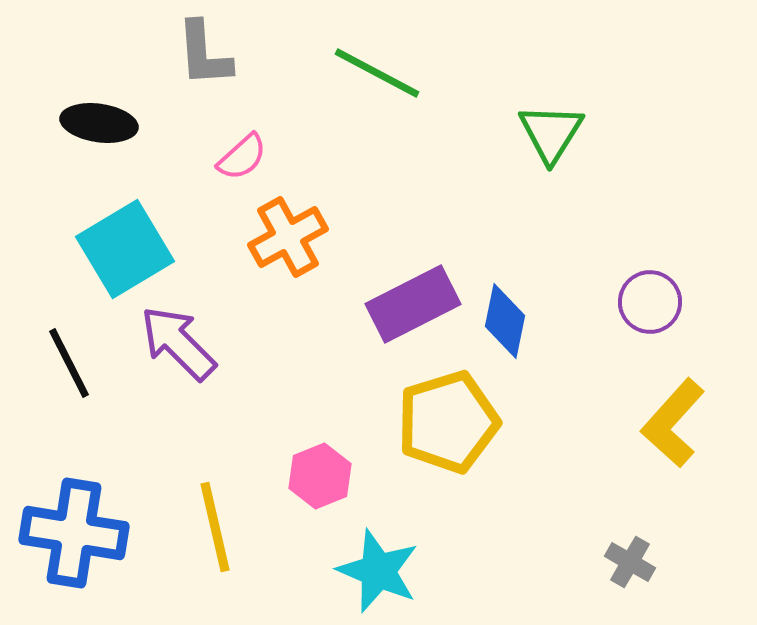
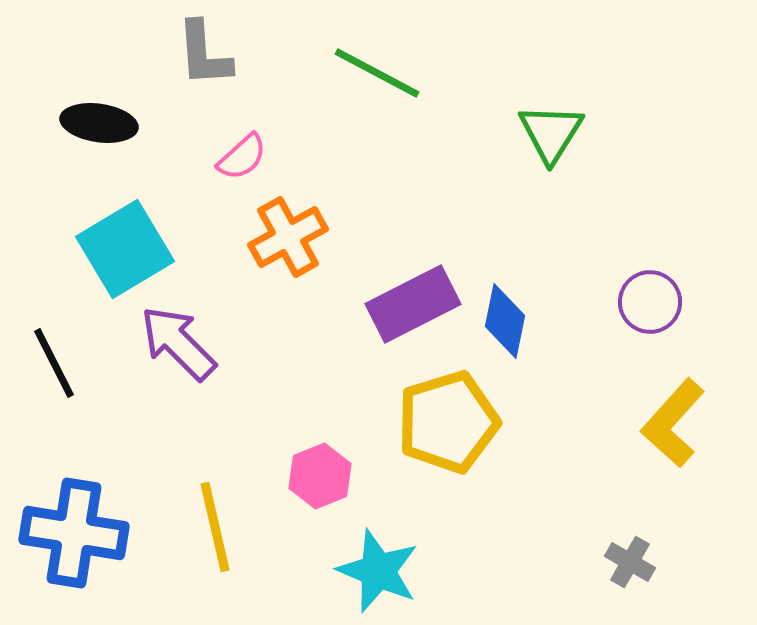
black line: moved 15 px left
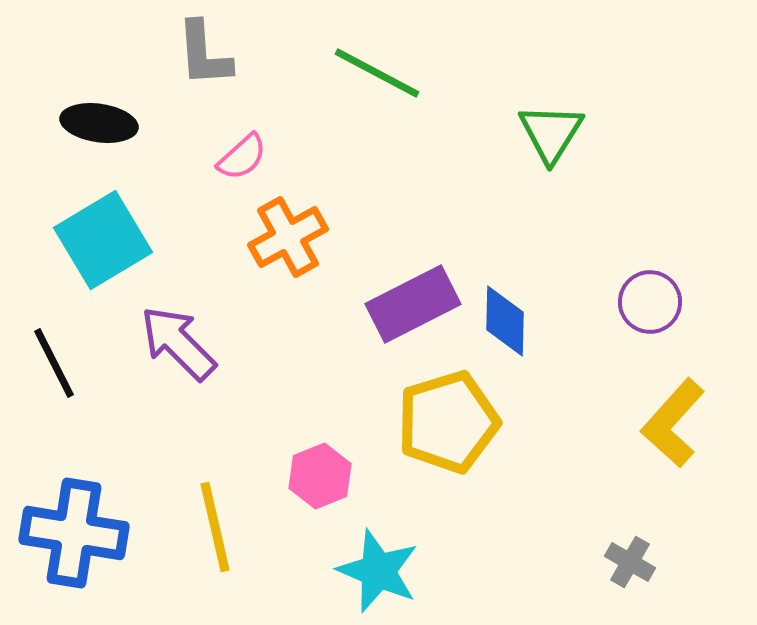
cyan square: moved 22 px left, 9 px up
blue diamond: rotated 10 degrees counterclockwise
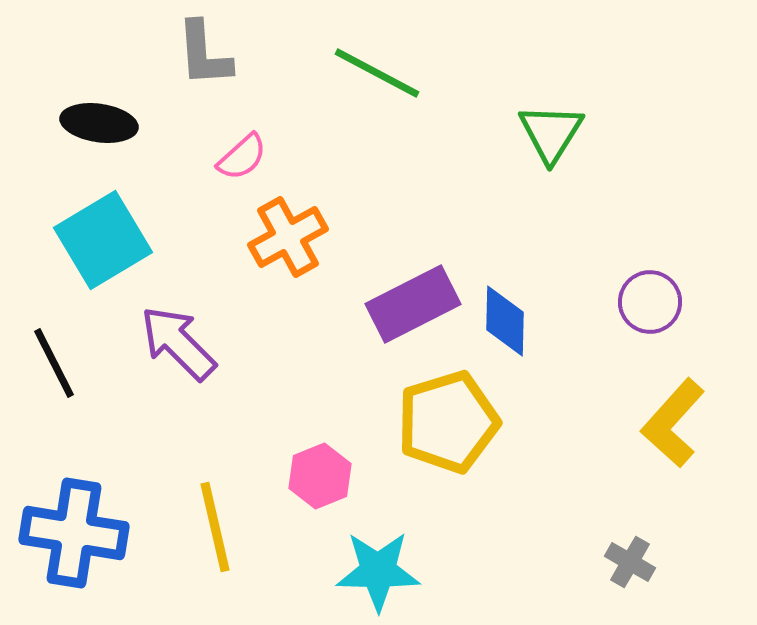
cyan star: rotated 22 degrees counterclockwise
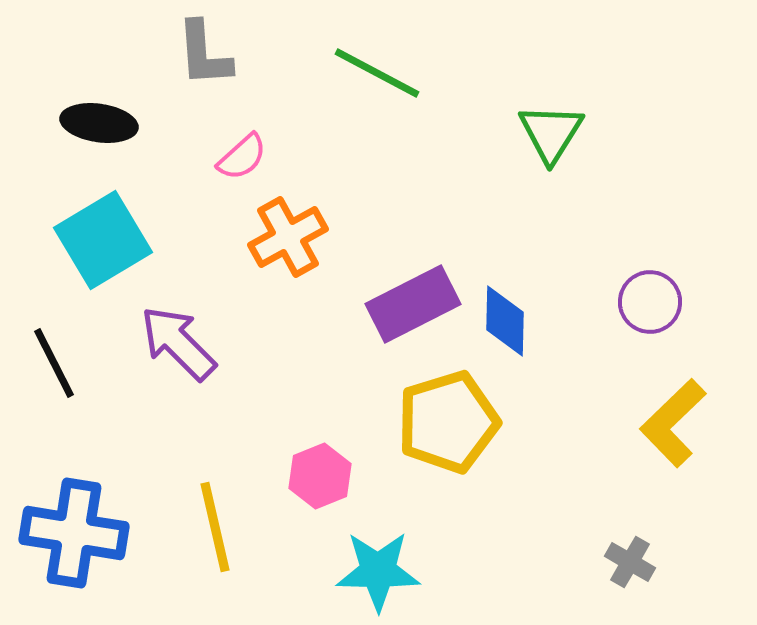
yellow L-shape: rotated 4 degrees clockwise
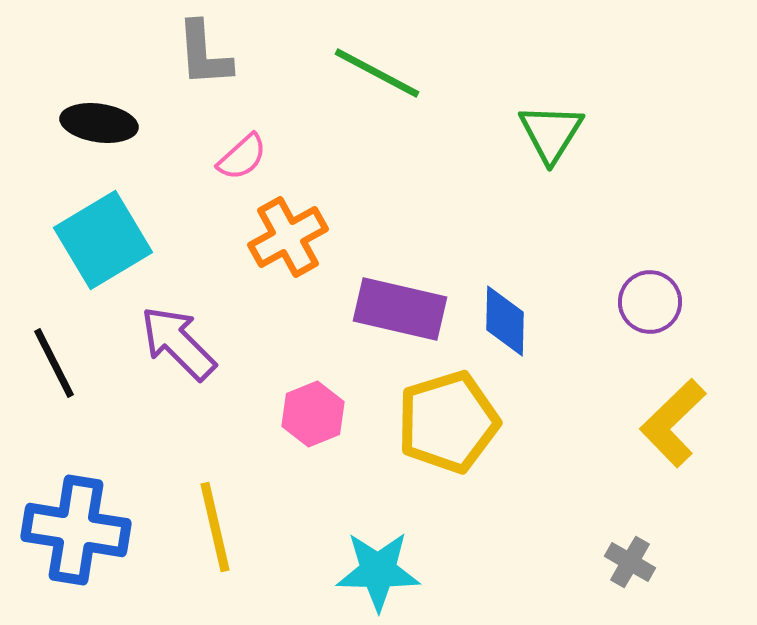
purple rectangle: moved 13 px left, 5 px down; rotated 40 degrees clockwise
pink hexagon: moved 7 px left, 62 px up
blue cross: moved 2 px right, 3 px up
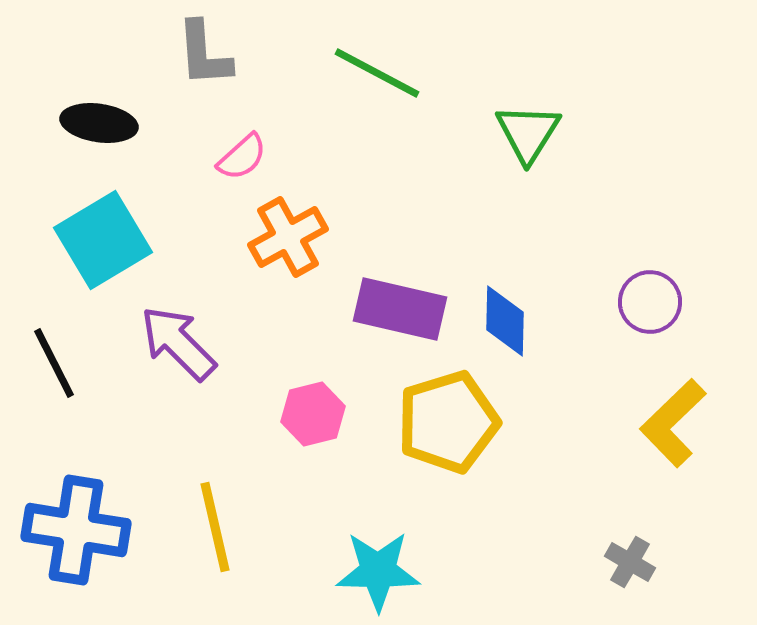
green triangle: moved 23 px left
pink hexagon: rotated 8 degrees clockwise
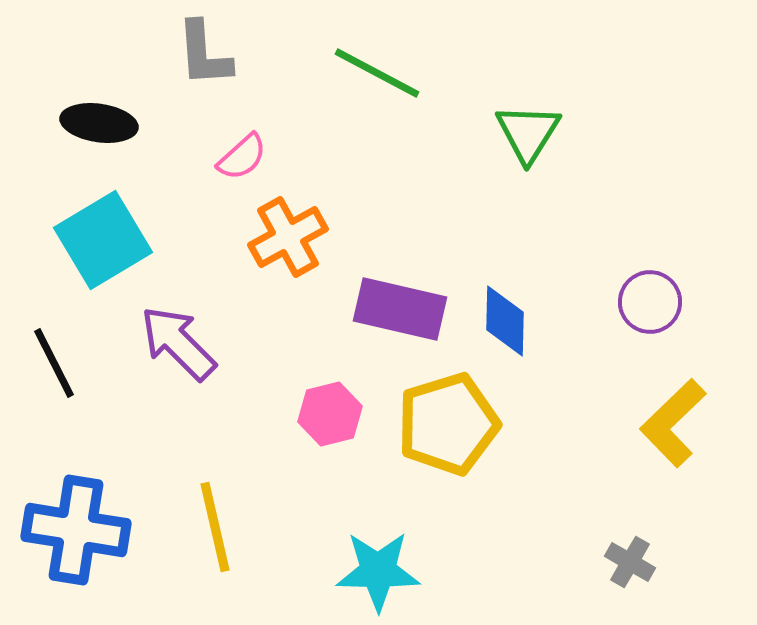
pink hexagon: moved 17 px right
yellow pentagon: moved 2 px down
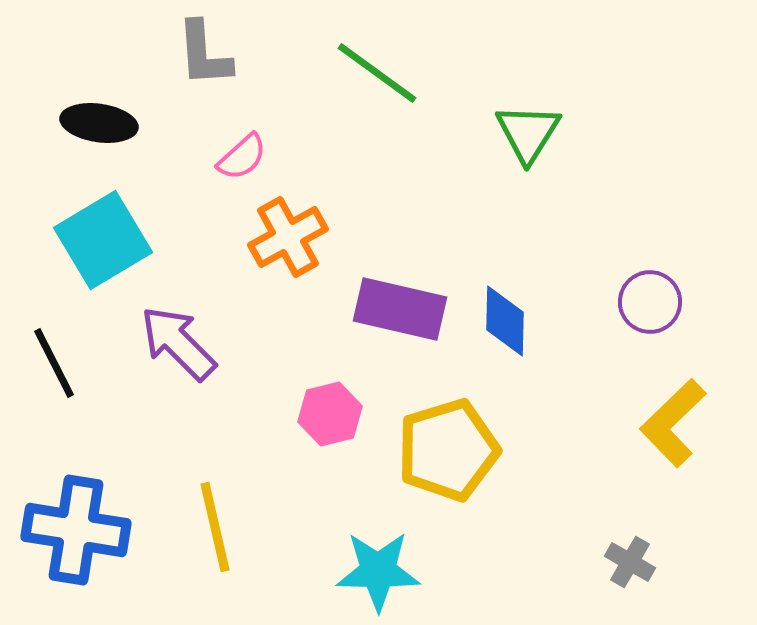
green line: rotated 8 degrees clockwise
yellow pentagon: moved 26 px down
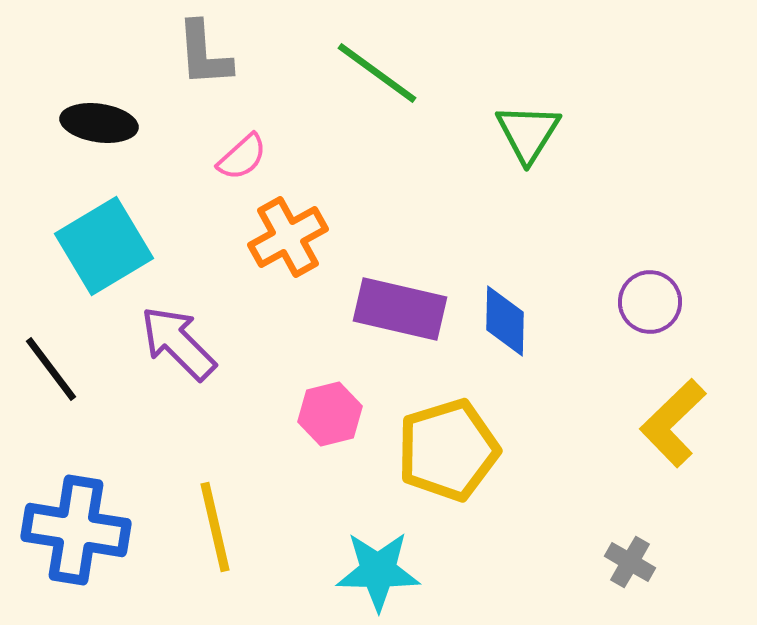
cyan square: moved 1 px right, 6 px down
black line: moved 3 px left, 6 px down; rotated 10 degrees counterclockwise
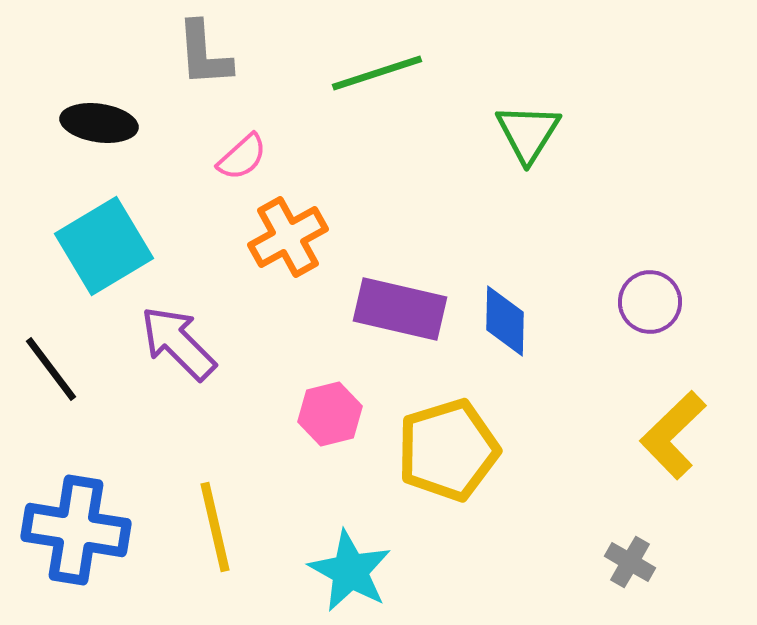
green line: rotated 54 degrees counterclockwise
yellow L-shape: moved 12 px down
cyan star: moved 28 px left; rotated 28 degrees clockwise
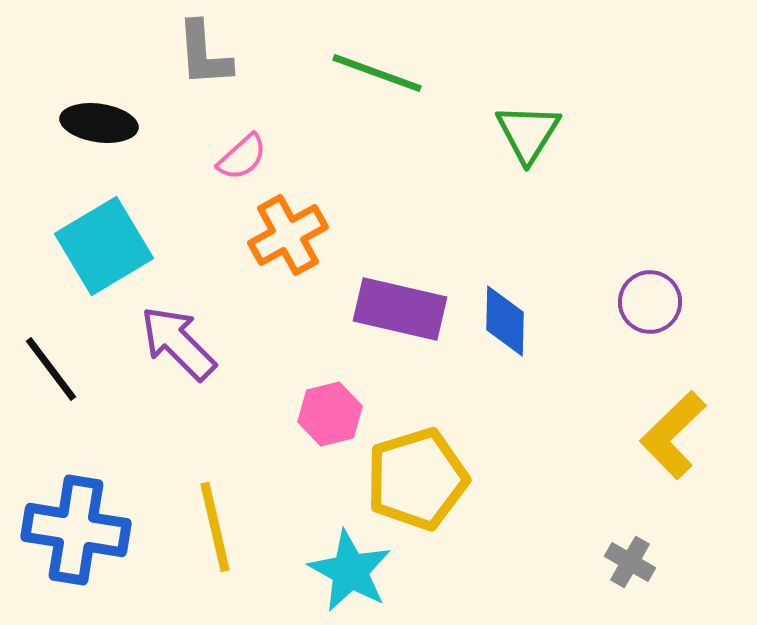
green line: rotated 38 degrees clockwise
orange cross: moved 2 px up
yellow pentagon: moved 31 px left, 29 px down
